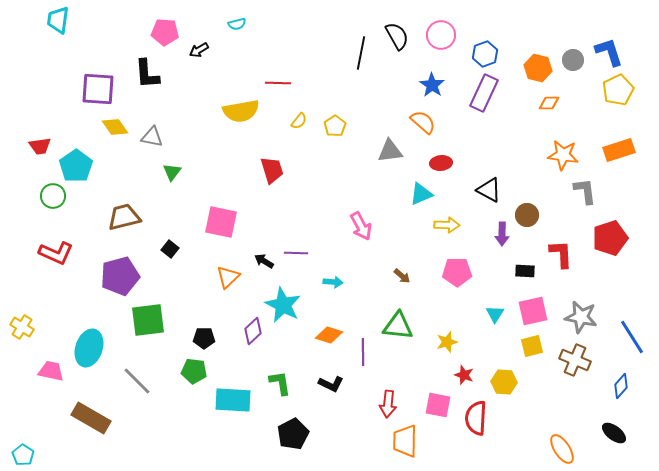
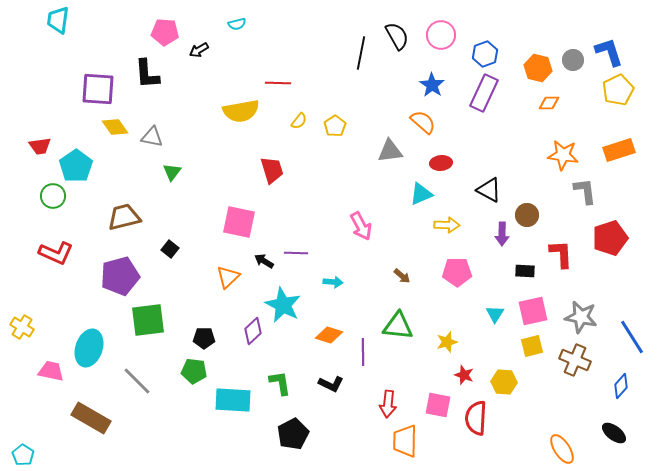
pink square at (221, 222): moved 18 px right
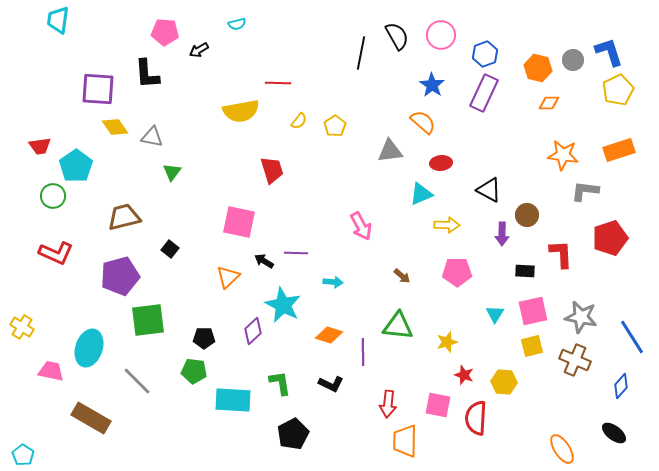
gray L-shape at (585, 191): rotated 76 degrees counterclockwise
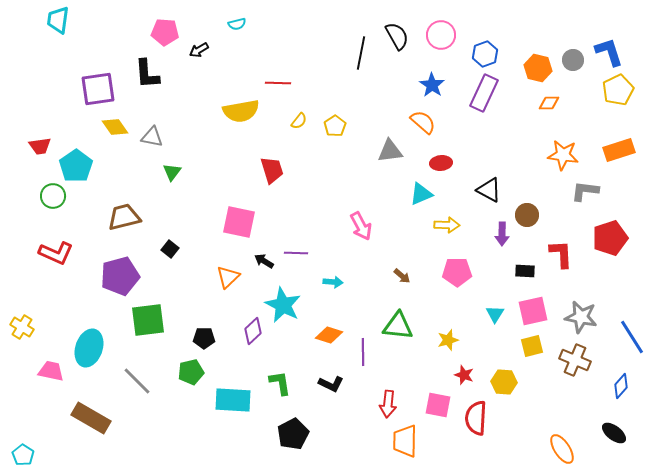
purple square at (98, 89): rotated 12 degrees counterclockwise
yellow star at (447, 342): moved 1 px right, 2 px up
green pentagon at (194, 371): moved 3 px left, 1 px down; rotated 20 degrees counterclockwise
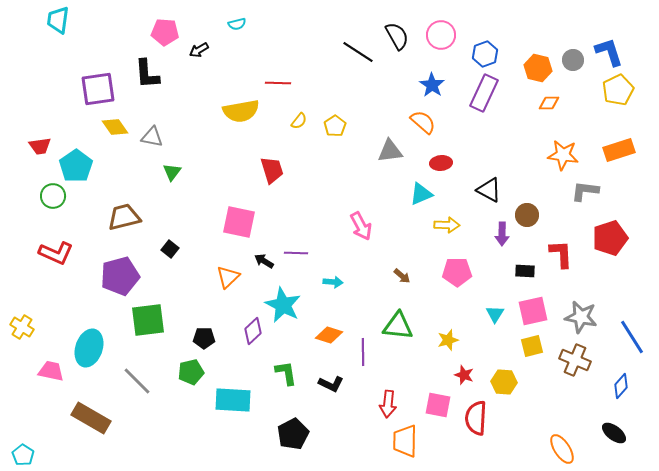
black line at (361, 53): moved 3 px left, 1 px up; rotated 68 degrees counterclockwise
green L-shape at (280, 383): moved 6 px right, 10 px up
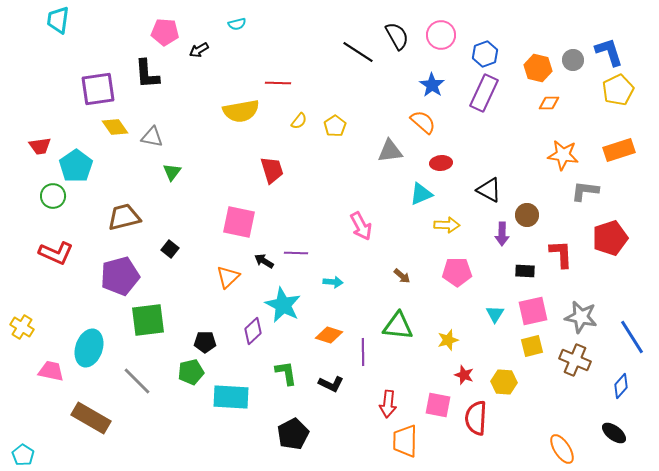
black pentagon at (204, 338): moved 1 px right, 4 px down
cyan rectangle at (233, 400): moved 2 px left, 3 px up
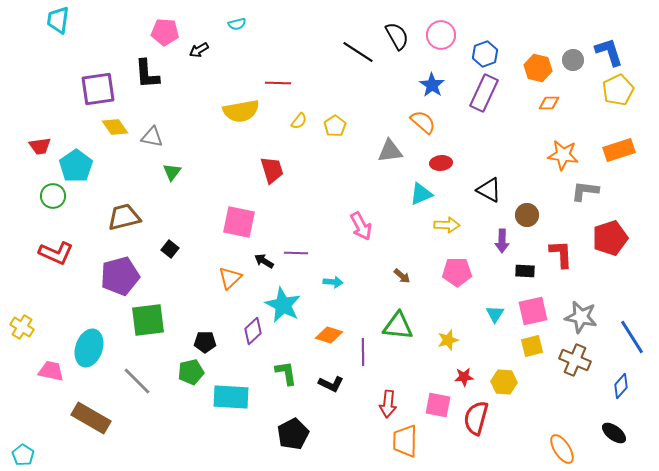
purple arrow at (502, 234): moved 7 px down
orange triangle at (228, 277): moved 2 px right, 1 px down
red star at (464, 375): moved 2 px down; rotated 24 degrees counterclockwise
red semicircle at (476, 418): rotated 12 degrees clockwise
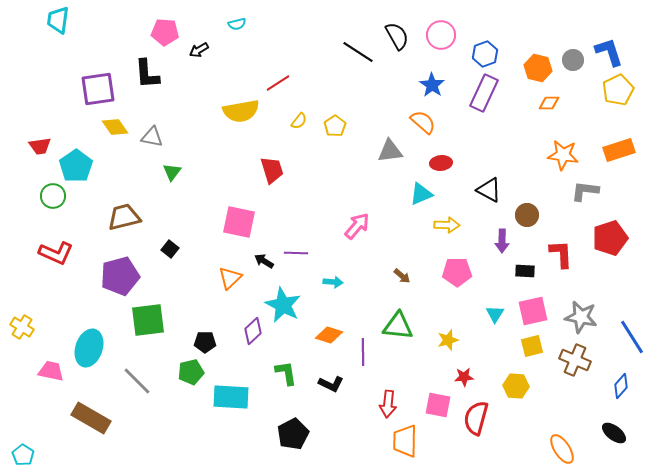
red line at (278, 83): rotated 35 degrees counterclockwise
pink arrow at (361, 226): moved 4 px left; rotated 112 degrees counterclockwise
yellow hexagon at (504, 382): moved 12 px right, 4 px down
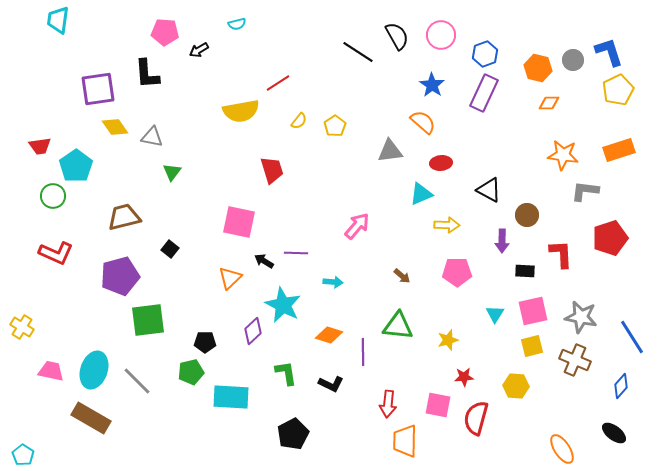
cyan ellipse at (89, 348): moved 5 px right, 22 px down
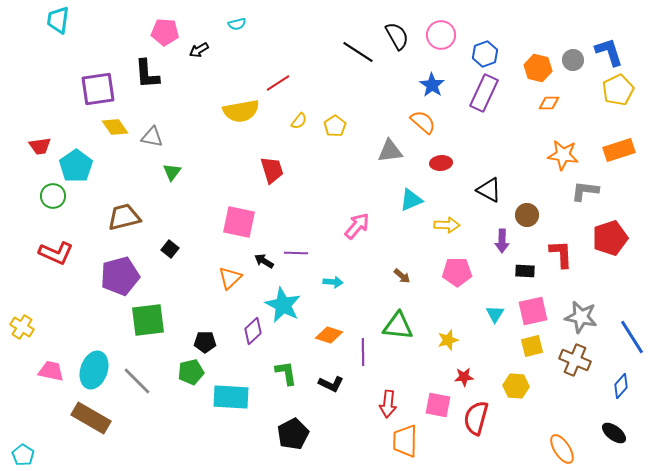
cyan triangle at (421, 194): moved 10 px left, 6 px down
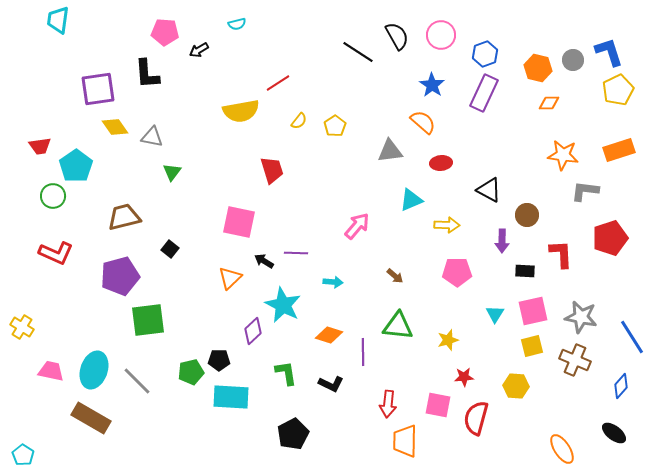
brown arrow at (402, 276): moved 7 px left
black pentagon at (205, 342): moved 14 px right, 18 px down
